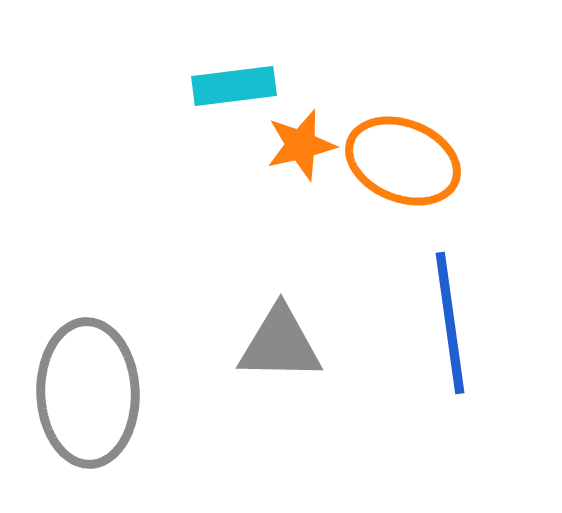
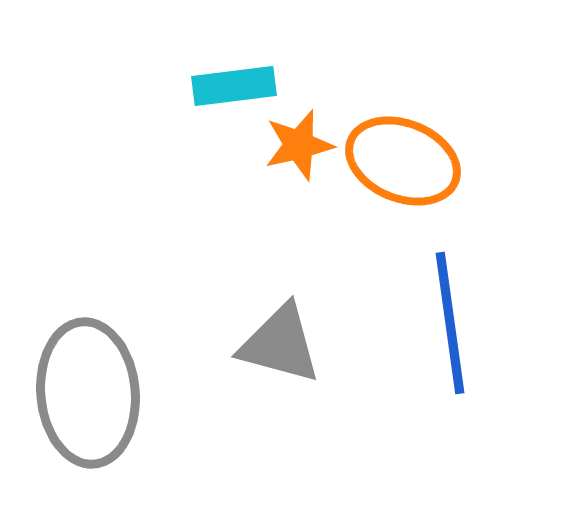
orange star: moved 2 px left
gray triangle: rotated 14 degrees clockwise
gray ellipse: rotated 3 degrees counterclockwise
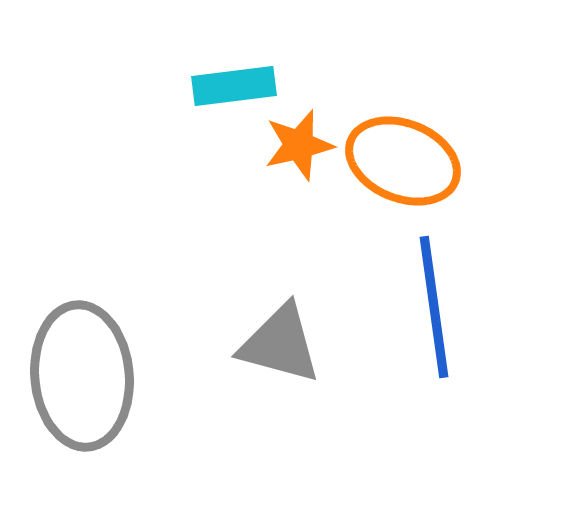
blue line: moved 16 px left, 16 px up
gray ellipse: moved 6 px left, 17 px up
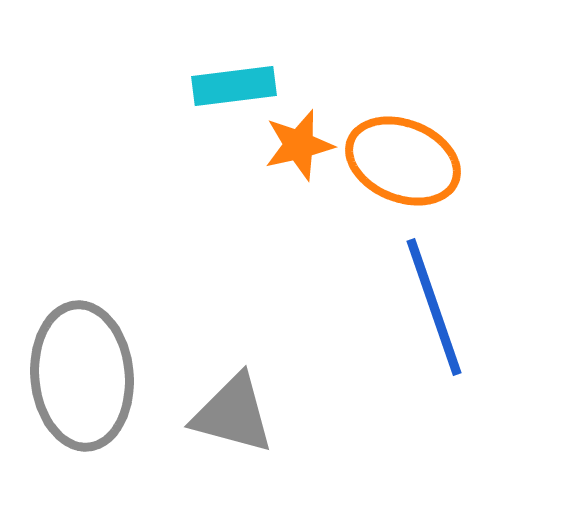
blue line: rotated 11 degrees counterclockwise
gray triangle: moved 47 px left, 70 px down
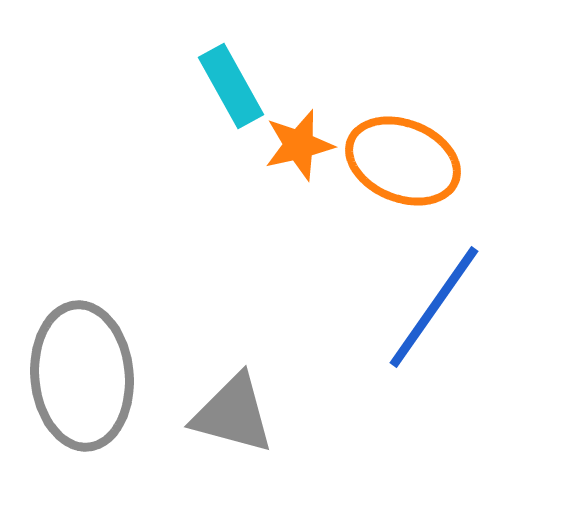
cyan rectangle: moved 3 px left; rotated 68 degrees clockwise
blue line: rotated 54 degrees clockwise
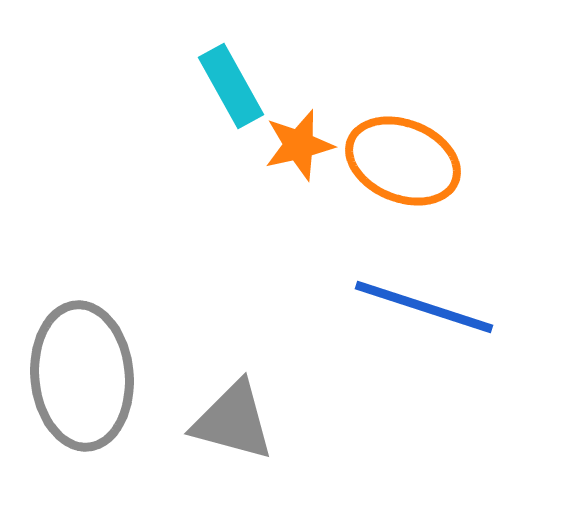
blue line: moved 10 px left; rotated 73 degrees clockwise
gray triangle: moved 7 px down
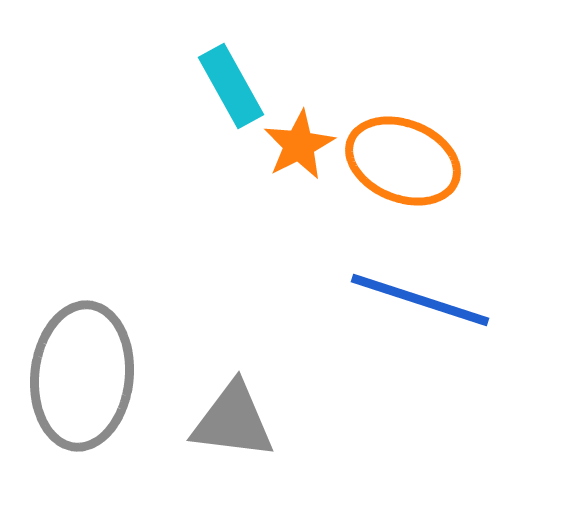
orange star: rotated 14 degrees counterclockwise
blue line: moved 4 px left, 7 px up
gray ellipse: rotated 11 degrees clockwise
gray triangle: rotated 8 degrees counterclockwise
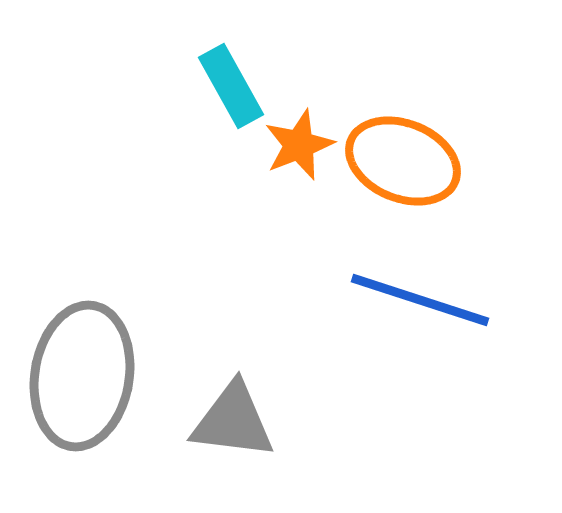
orange star: rotated 6 degrees clockwise
gray ellipse: rotated 3 degrees clockwise
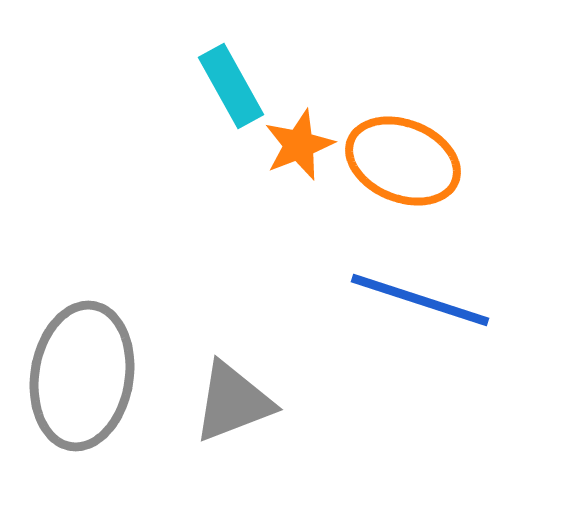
gray triangle: moved 19 px up; rotated 28 degrees counterclockwise
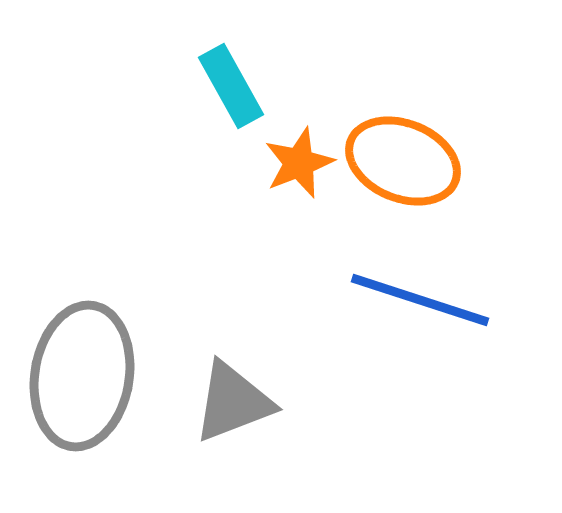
orange star: moved 18 px down
